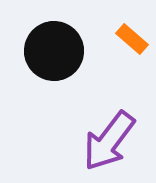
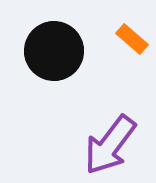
purple arrow: moved 1 px right, 4 px down
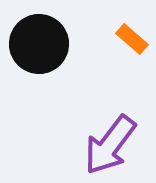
black circle: moved 15 px left, 7 px up
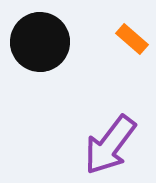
black circle: moved 1 px right, 2 px up
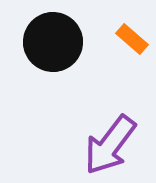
black circle: moved 13 px right
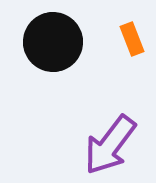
orange rectangle: rotated 28 degrees clockwise
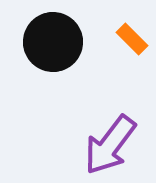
orange rectangle: rotated 24 degrees counterclockwise
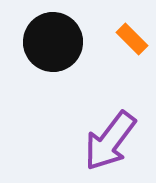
purple arrow: moved 4 px up
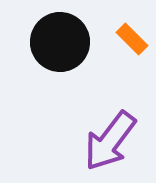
black circle: moved 7 px right
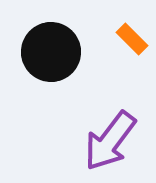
black circle: moved 9 px left, 10 px down
